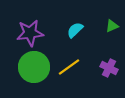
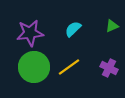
cyan semicircle: moved 2 px left, 1 px up
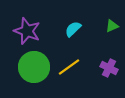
purple star: moved 3 px left, 2 px up; rotated 28 degrees clockwise
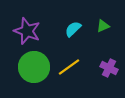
green triangle: moved 9 px left
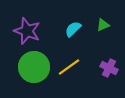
green triangle: moved 1 px up
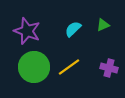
purple cross: rotated 12 degrees counterclockwise
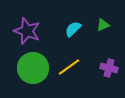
green circle: moved 1 px left, 1 px down
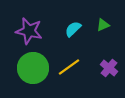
purple star: moved 2 px right; rotated 8 degrees counterclockwise
purple cross: rotated 24 degrees clockwise
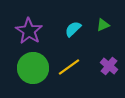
purple star: rotated 20 degrees clockwise
purple cross: moved 2 px up
